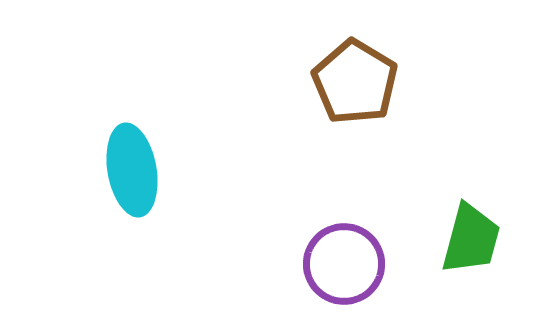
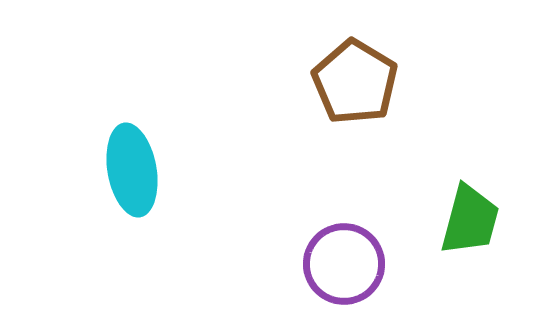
green trapezoid: moved 1 px left, 19 px up
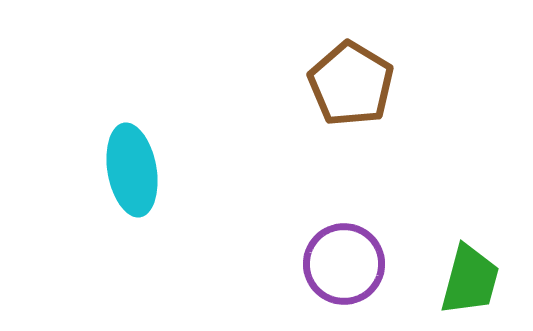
brown pentagon: moved 4 px left, 2 px down
green trapezoid: moved 60 px down
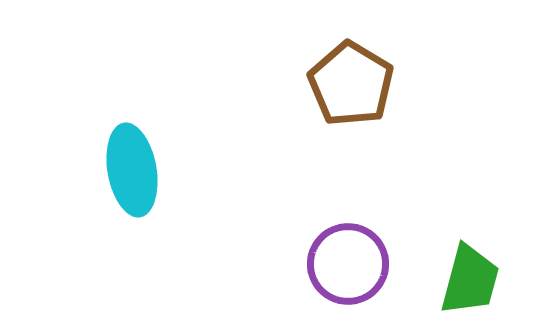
purple circle: moved 4 px right
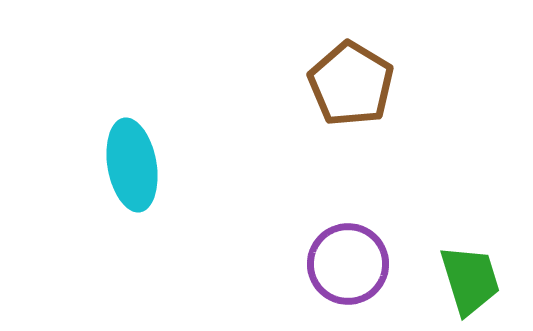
cyan ellipse: moved 5 px up
green trapezoid: rotated 32 degrees counterclockwise
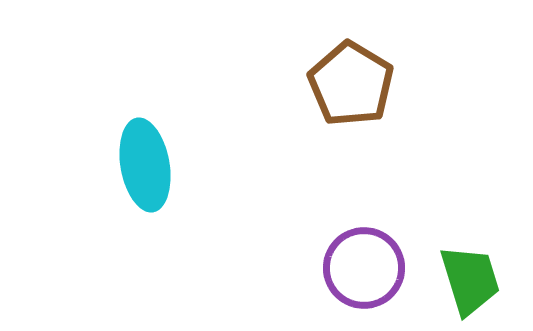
cyan ellipse: moved 13 px right
purple circle: moved 16 px right, 4 px down
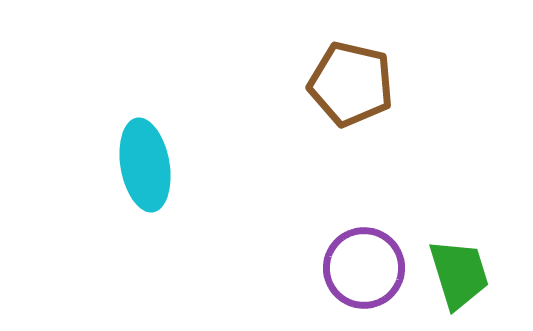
brown pentagon: rotated 18 degrees counterclockwise
green trapezoid: moved 11 px left, 6 px up
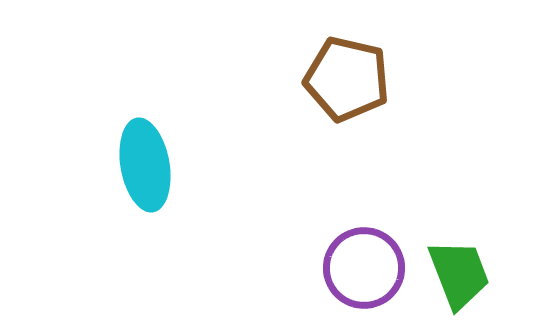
brown pentagon: moved 4 px left, 5 px up
green trapezoid: rotated 4 degrees counterclockwise
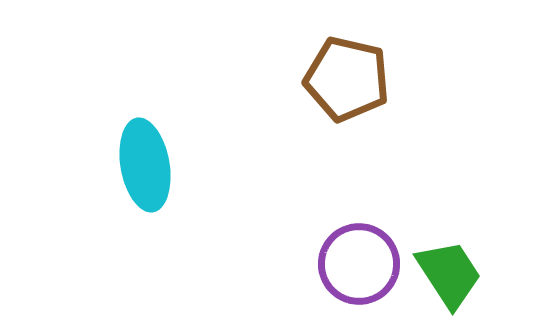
purple circle: moved 5 px left, 4 px up
green trapezoid: moved 10 px left; rotated 12 degrees counterclockwise
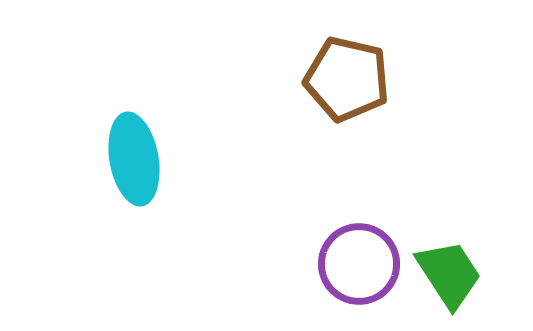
cyan ellipse: moved 11 px left, 6 px up
